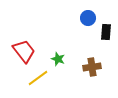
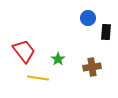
green star: rotated 16 degrees clockwise
yellow line: rotated 45 degrees clockwise
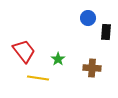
brown cross: moved 1 px down; rotated 12 degrees clockwise
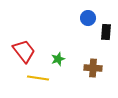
green star: rotated 16 degrees clockwise
brown cross: moved 1 px right
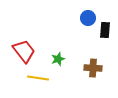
black rectangle: moved 1 px left, 2 px up
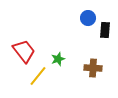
yellow line: moved 2 px up; rotated 60 degrees counterclockwise
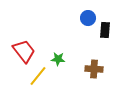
green star: rotated 24 degrees clockwise
brown cross: moved 1 px right, 1 px down
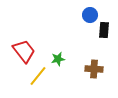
blue circle: moved 2 px right, 3 px up
black rectangle: moved 1 px left
green star: rotated 16 degrees counterclockwise
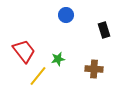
blue circle: moved 24 px left
black rectangle: rotated 21 degrees counterclockwise
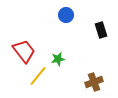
black rectangle: moved 3 px left
brown cross: moved 13 px down; rotated 24 degrees counterclockwise
